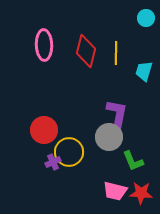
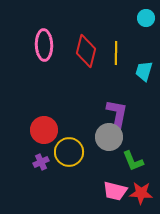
purple cross: moved 12 px left
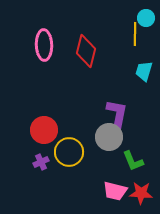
yellow line: moved 19 px right, 19 px up
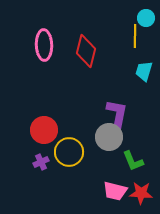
yellow line: moved 2 px down
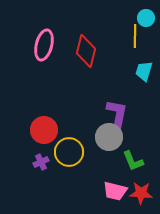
pink ellipse: rotated 16 degrees clockwise
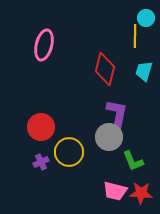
red diamond: moved 19 px right, 18 px down
red circle: moved 3 px left, 3 px up
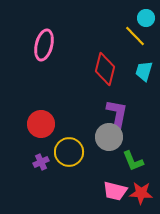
yellow line: rotated 45 degrees counterclockwise
red circle: moved 3 px up
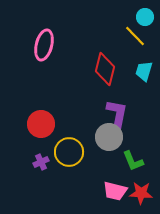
cyan circle: moved 1 px left, 1 px up
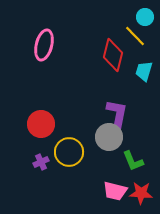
red diamond: moved 8 px right, 14 px up
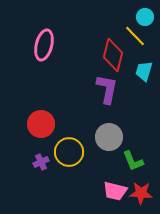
purple L-shape: moved 10 px left, 25 px up
